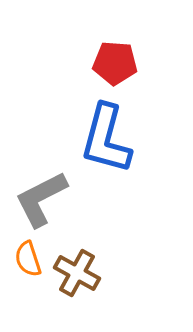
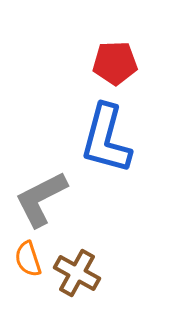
red pentagon: rotated 6 degrees counterclockwise
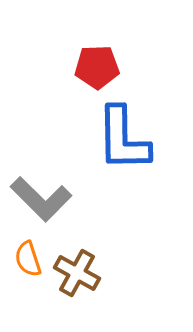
red pentagon: moved 18 px left, 4 px down
blue L-shape: moved 17 px right; rotated 16 degrees counterclockwise
gray L-shape: rotated 108 degrees counterclockwise
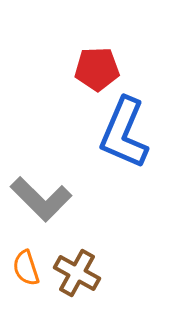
red pentagon: moved 2 px down
blue L-shape: moved 1 px right, 6 px up; rotated 24 degrees clockwise
orange semicircle: moved 2 px left, 9 px down
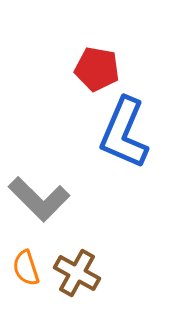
red pentagon: rotated 12 degrees clockwise
gray L-shape: moved 2 px left
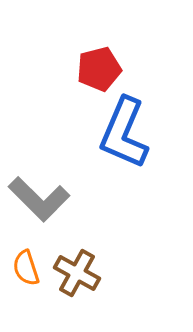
red pentagon: moved 2 px right; rotated 24 degrees counterclockwise
